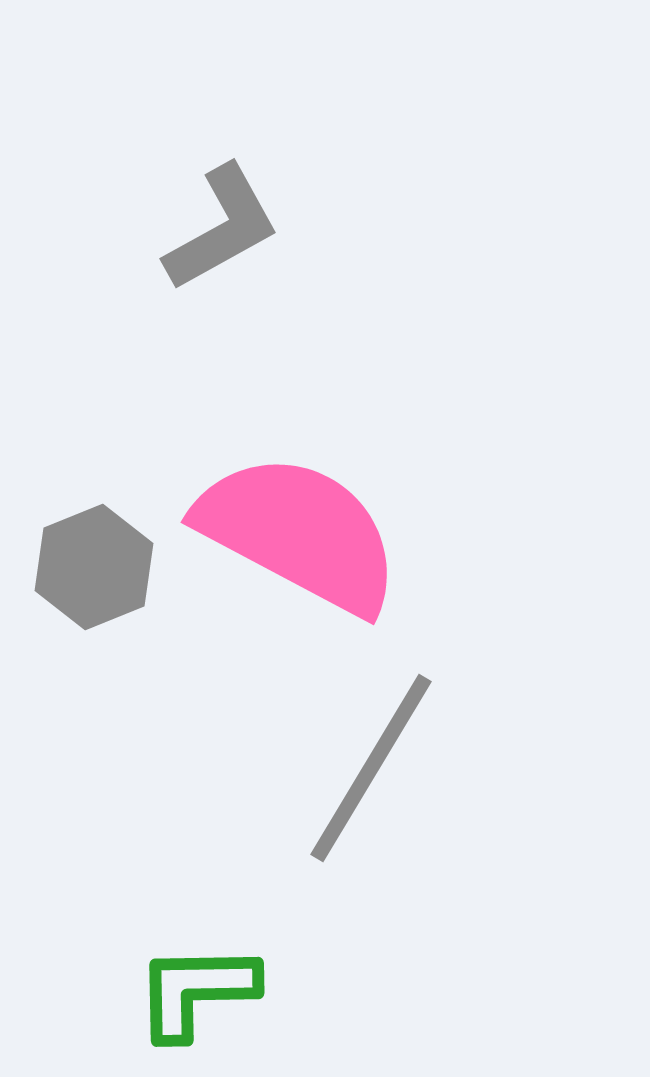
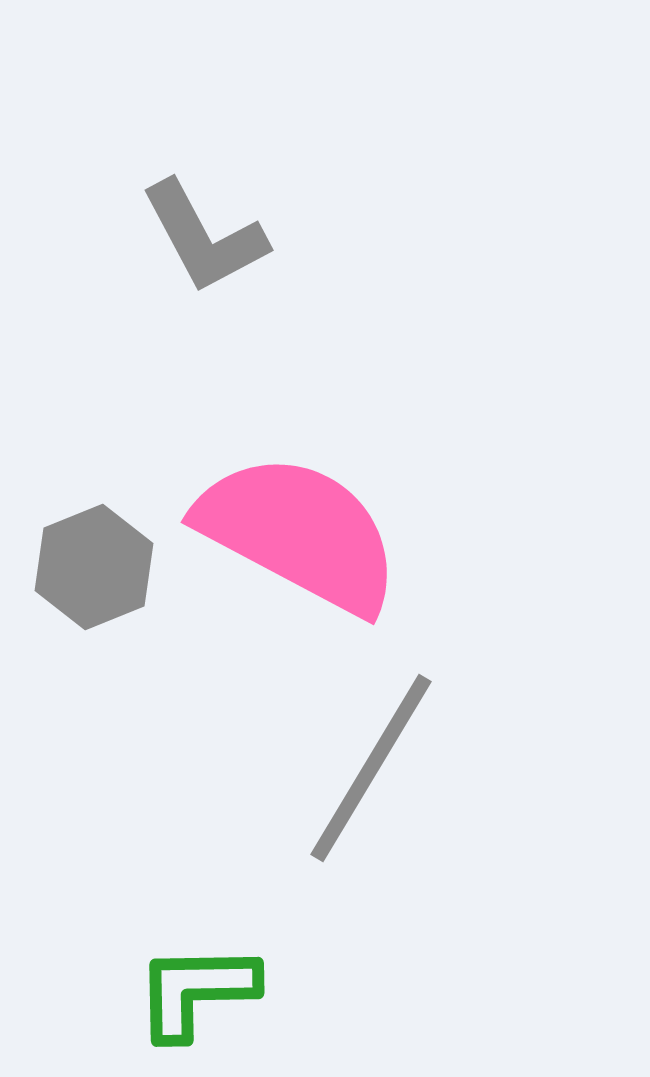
gray L-shape: moved 18 px left, 9 px down; rotated 91 degrees clockwise
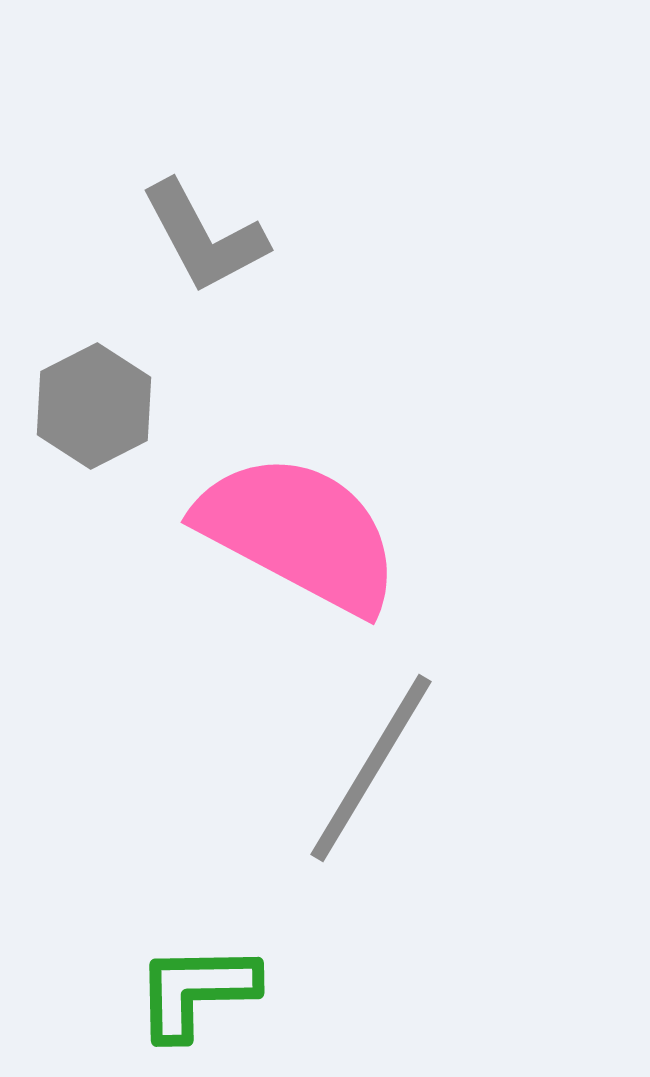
gray hexagon: moved 161 px up; rotated 5 degrees counterclockwise
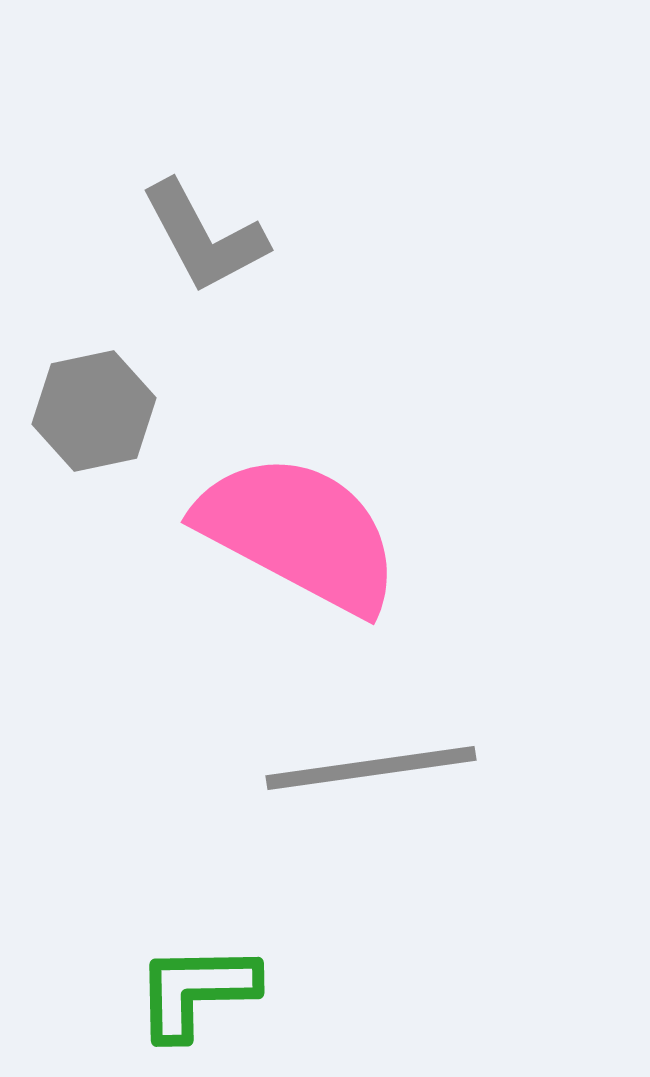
gray hexagon: moved 5 px down; rotated 15 degrees clockwise
gray line: rotated 51 degrees clockwise
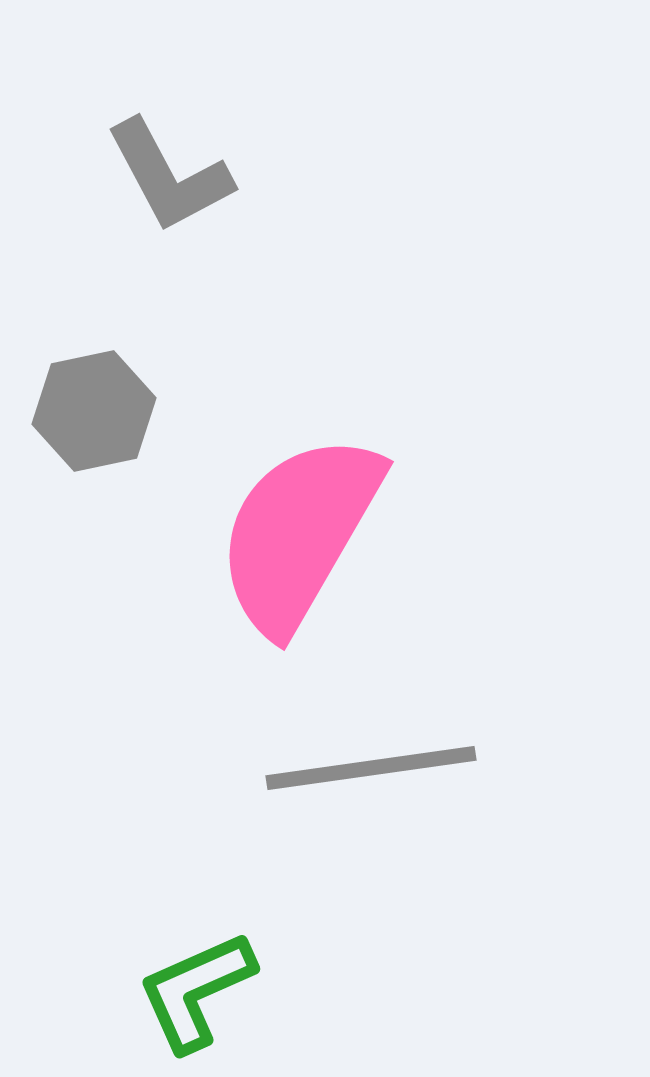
gray L-shape: moved 35 px left, 61 px up
pink semicircle: rotated 88 degrees counterclockwise
green L-shape: rotated 23 degrees counterclockwise
